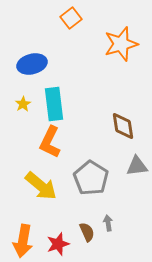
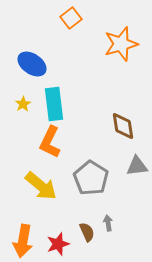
blue ellipse: rotated 48 degrees clockwise
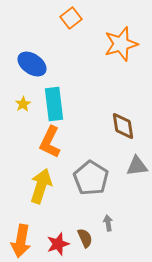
yellow arrow: rotated 112 degrees counterclockwise
brown semicircle: moved 2 px left, 6 px down
orange arrow: moved 2 px left
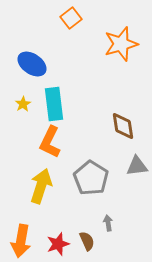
brown semicircle: moved 2 px right, 3 px down
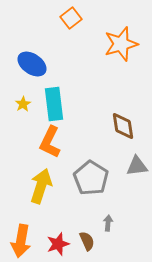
gray arrow: rotated 14 degrees clockwise
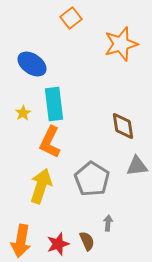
yellow star: moved 9 px down
gray pentagon: moved 1 px right, 1 px down
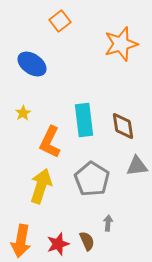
orange square: moved 11 px left, 3 px down
cyan rectangle: moved 30 px right, 16 px down
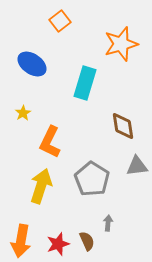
cyan rectangle: moved 1 px right, 37 px up; rotated 24 degrees clockwise
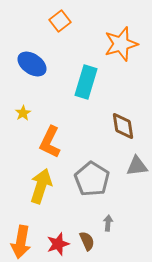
cyan rectangle: moved 1 px right, 1 px up
orange arrow: moved 1 px down
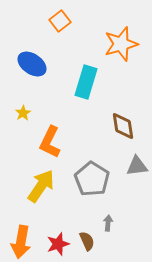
yellow arrow: rotated 16 degrees clockwise
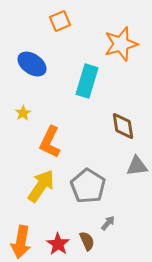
orange square: rotated 15 degrees clockwise
cyan rectangle: moved 1 px right, 1 px up
gray pentagon: moved 4 px left, 7 px down
gray arrow: rotated 35 degrees clockwise
red star: rotated 20 degrees counterclockwise
